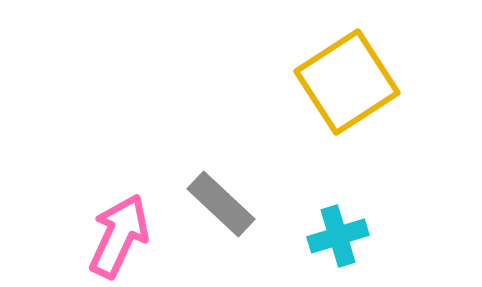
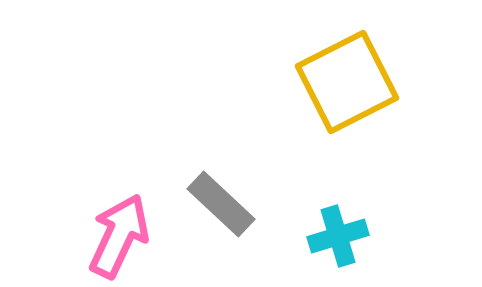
yellow square: rotated 6 degrees clockwise
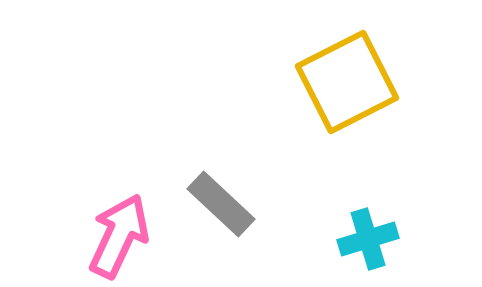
cyan cross: moved 30 px right, 3 px down
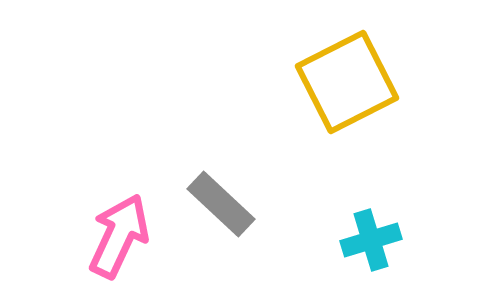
cyan cross: moved 3 px right, 1 px down
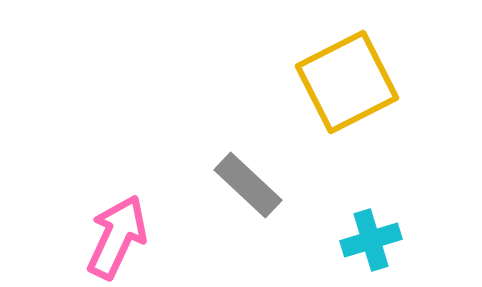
gray rectangle: moved 27 px right, 19 px up
pink arrow: moved 2 px left, 1 px down
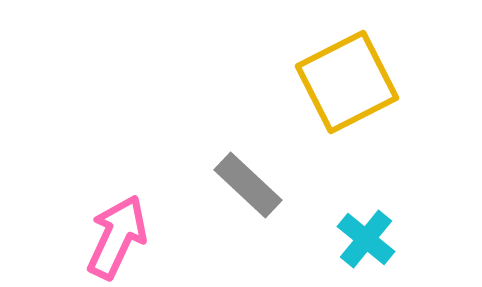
cyan cross: moved 5 px left, 1 px up; rotated 34 degrees counterclockwise
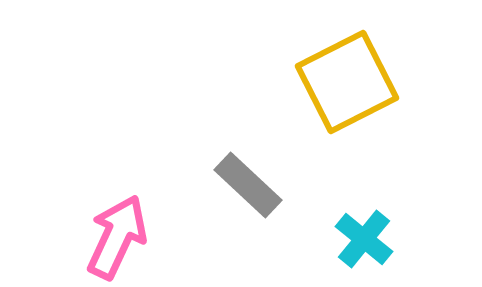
cyan cross: moved 2 px left
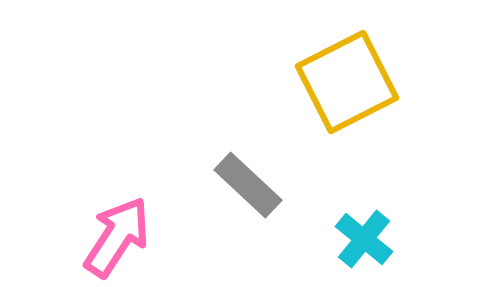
pink arrow: rotated 8 degrees clockwise
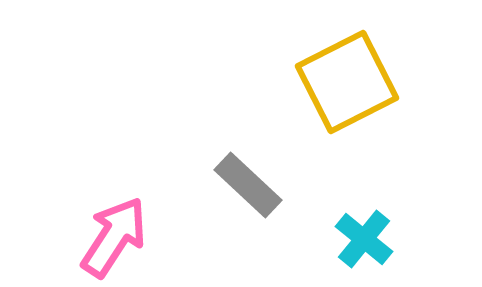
pink arrow: moved 3 px left
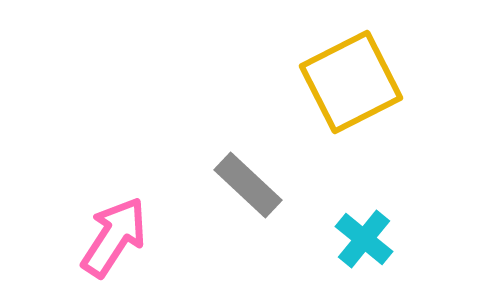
yellow square: moved 4 px right
